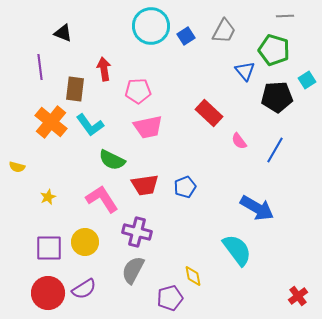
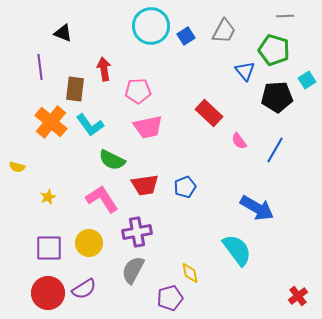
purple cross: rotated 24 degrees counterclockwise
yellow circle: moved 4 px right, 1 px down
yellow diamond: moved 3 px left, 3 px up
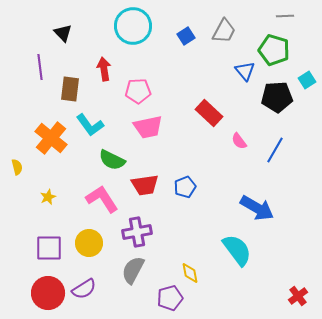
cyan circle: moved 18 px left
black triangle: rotated 24 degrees clockwise
brown rectangle: moved 5 px left
orange cross: moved 16 px down
yellow semicircle: rotated 119 degrees counterclockwise
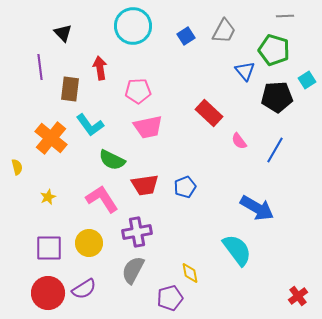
red arrow: moved 4 px left, 1 px up
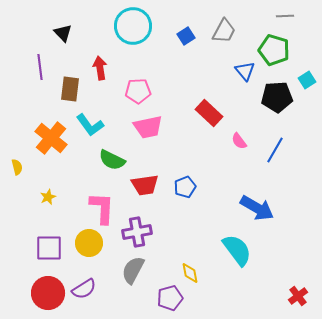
pink L-shape: moved 9 px down; rotated 36 degrees clockwise
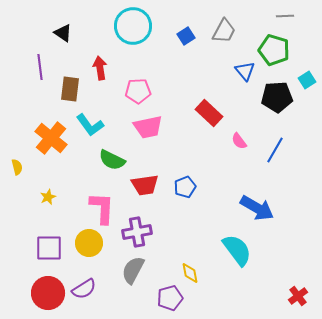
black triangle: rotated 12 degrees counterclockwise
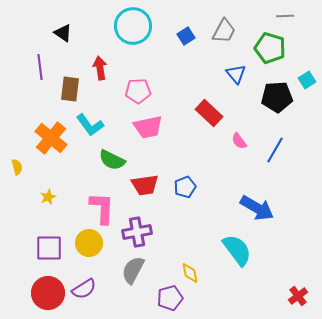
green pentagon: moved 4 px left, 2 px up
blue triangle: moved 9 px left, 3 px down
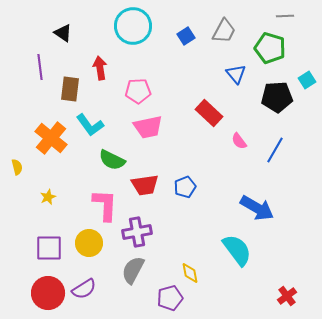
pink L-shape: moved 3 px right, 3 px up
red cross: moved 11 px left
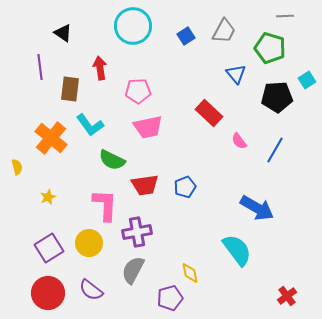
purple square: rotated 32 degrees counterclockwise
purple semicircle: moved 7 px right, 1 px down; rotated 70 degrees clockwise
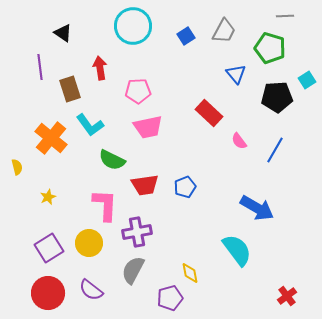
brown rectangle: rotated 25 degrees counterclockwise
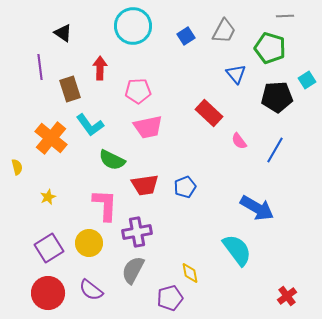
red arrow: rotated 10 degrees clockwise
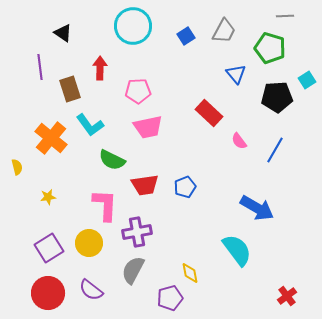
yellow star: rotated 14 degrees clockwise
